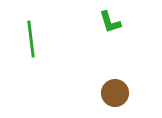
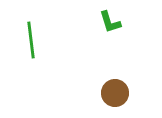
green line: moved 1 px down
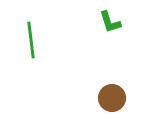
brown circle: moved 3 px left, 5 px down
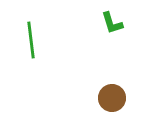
green L-shape: moved 2 px right, 1 px down
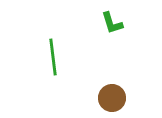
green line: moved 22 px right, 17 px down
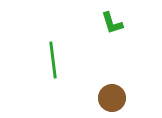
green line: moved 3 px down
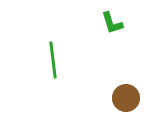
brown circle: moved 14 px right
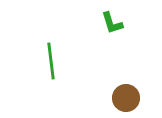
green line: moved 2 px left, 1 px down
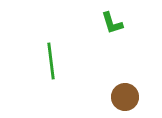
brown circle: moved 1 px left, 1 px up
